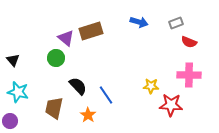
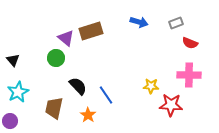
red semicircle: moved 1 px right, 1 px down
cyan star: rotated 30 degrees clockwise
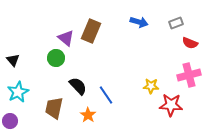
brown rectangle: rotated 50 degrees counterclockwise
pink cross: rotated 15 degrees counterclockwise
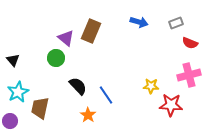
brown trapezoid: moved 14 px left
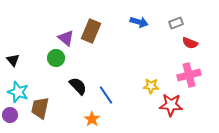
cyan star: rotated 25 degrees counterclockwise
orange star: moved 4 px right, 4 px down
purple circle: moved 6 px up
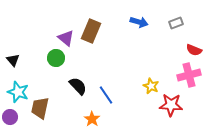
red semicircle: moved 4 px right, 7 px down
yellow star: rotated 21 degrees clockwise
purple circle: moved 2 px down
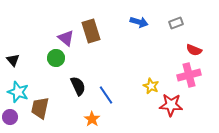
brown rectangle: rotated 40 degrees counterclockwise
black semicircle: rotated 18 degrees clockwise
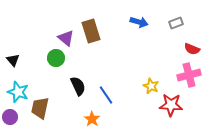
red semicircle: moved 2 px left, 1 px up
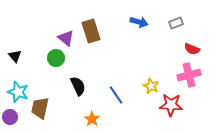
black triangle: moved 2 px right, 4 px up
blue line: moved 10 px right
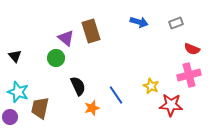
orange star: moved 11 px up; rotated 21 degrees clockwise
